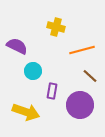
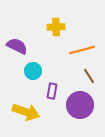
yellow cross: rotated 18 degrees counterclockwise
brown line: moved 1 px left; rotated 14 degrees clockwise
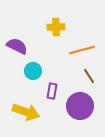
purple circle: moved 1 px down
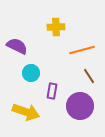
cyan circle: moved 2 px left, 2 px down
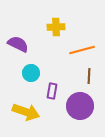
purple semicircle: moved 1 px right, 2 px up
brown line: rotated 35 degrees clockwise
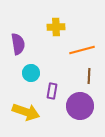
purple semicircle: rotated 55 degrees clockwise
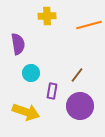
yellow cross: moved 9 px left, 11 px up
orange line: moved 7 px right, 25 px up
brown line: moved 12 px left, 1 px up; rotated 35 degrees clockwise
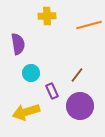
purple rectangle: rotated 35 degrees counterclockwise
yellow arrow: rotated 144 degrees clockwise
